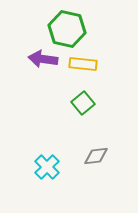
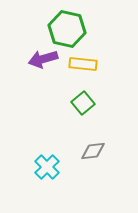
purple arrow: rotated 24 degrees counterclockwise
gray diamond: moved 3 px left, 5 px up
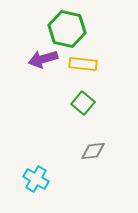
green square: rotated 10 degrees counterclockwise
cyan cross: moved 11 px left, 12 px down; rotated 15 degrees counterclockwise
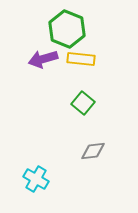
green hexagon: rotated 9 degrees clockwise
yellow rectangle: moved 2 px left, 5 px up
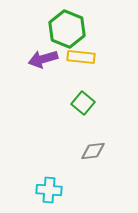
yellow rectangle: moved 2 px up
cyan cross: moved 13 px right, 11 px down; rotated 25 degrees counterclockwise
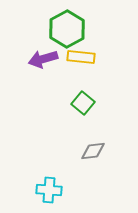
green hexagon: rotated 9 degrees clockwise
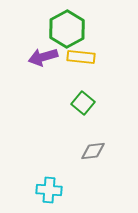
purple arrow: moved 2 px up
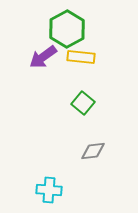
purple arrow: rotated 20 degrees counterclockwise
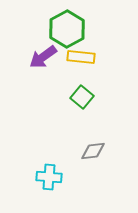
green square: moved 1 px left, 6 px up
cyan cross: moved 13 px up
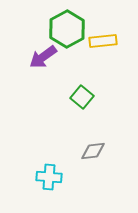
yellow rectangle: moved 22 px right, 16 px up; rotated 12 degrees counterclockwise
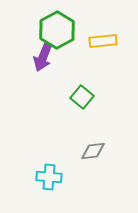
green hexagon: moved 10 px left, 1 px down
purple arrow: rotated 32 degrees counterclockwise
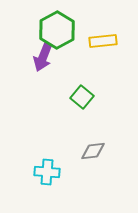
cyan cross: moved 2 px left, 5 px up
